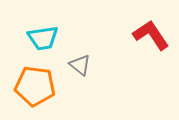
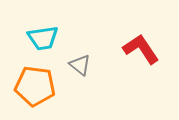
red L-shape: moved 10 px left, 14 px down
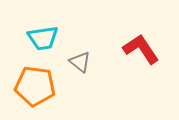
gray triangle: moved 3 px up
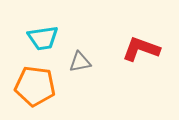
red L-shape: rotated 36 degrees counterclockwise
gray triangle: rotated 50 degrees counterclockwise
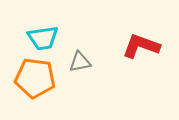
red L-shape: moved 3 px up
orange pentagon: moved 8 px up
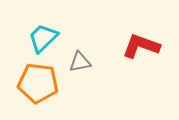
cyan trapezoid: rotated 144 degrees clockwise
orange pentagon: moved 3 px right, 5 px down
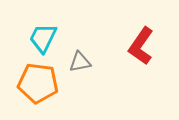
cyan trapezoid: rotated 20 degrees counterclockwise
red L-shape: rotated 75 degrees counterclockwise
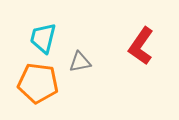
cyan trapezoid: rotated 12 degrees counterclockwise
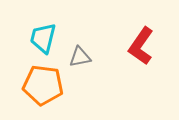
gray triangle: moved 5 px up
orange pentagon: moved 5 px right, 2 px down
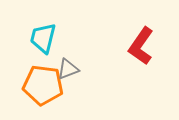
gray triangle: moved 12 px left, 12 px down; rotated 10 degrees counterclockwise
